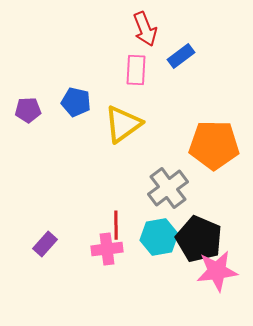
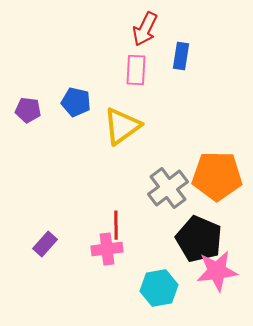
red arrow: rotated 48 degrees clockwise
blue rectangle: rotated 44 degrees counterclockwise
purple pentagon: rotated 10 degrees clockwise
yellow triangle: moved 1 px left, 2 px down
orange pentagon: moved 3 px right, 31 px down
cyan hexagon: moved 51 px down
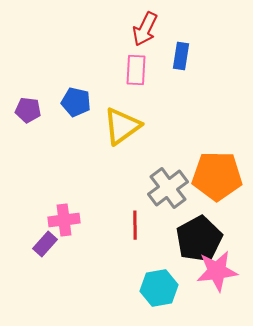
red line: moved 19 px right
black pentagon: rotated 21 degrees clockwise
pink cross: moved 43 px left, 29 px up
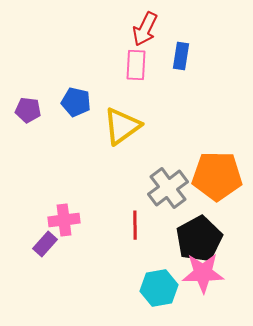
pink rectangle: moved 5 px up
pink star: moved 14 px left, 2 px down; rotated 6 degrees clockwise
